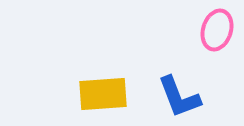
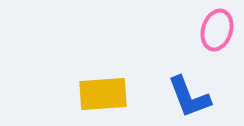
blue L-shape: moved 10 px right
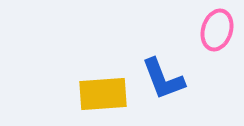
blue L-shape: moved 26 px left, 18 px up
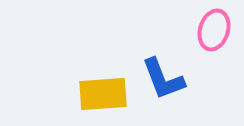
pink ellipse: moved 3 px left
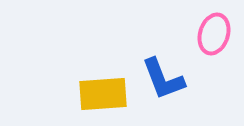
pink ellipse: moved 4 px down
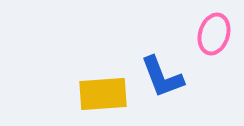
blue L-shape: moved 1 px left, 2 px up
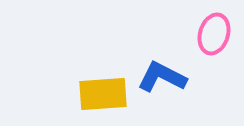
blue L-shape: rotated 138 degrees clockwise
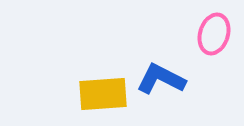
blue L-shape: moved 1 px left, 2 px down
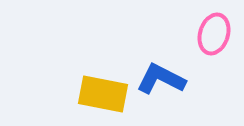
yellow rectangle: rotated 15 degrees clockwise
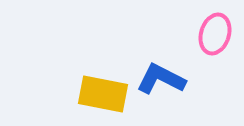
pink ellipse: moved 1 px right
